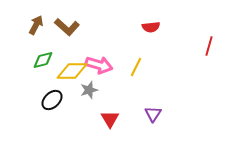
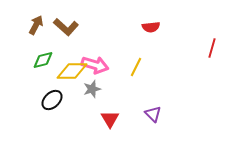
brown L-shape: moved 1 px left
red line: moved 3 px right, 2 px down
pink arrow: moved 4 px left
gray star: moved 3 px right, 1 px up
purple triangle: rotated 18 degrees counterclockwise
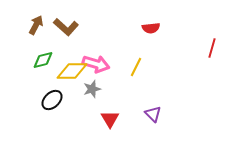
red semicircle: moved 1 px down
pink arrow: moved 1 px right, 1 px up
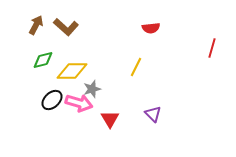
pink arrow: moved 17 px left, 39 px down
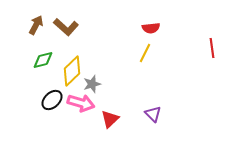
red line: rotated 24 degrees counterclockwise
yellow line: moved 9 px right, 14 px up
yellow diamond: rotated 44 degrees counterclockwise
gray star: moved 5 px up
pink arrow: moved 2 px right
red triangle: rotated 18 degrees clockwise
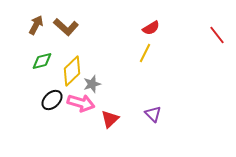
red semicircle: rotated 24 degrees counterclockwise
red line: moved 5 px right, 13 px up; rotated 30 degrees counterclockwise
green diamond: moved 1 px left, 1 px down
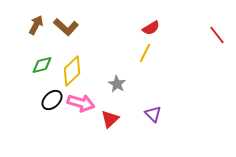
green diamond: moved 4 px down
gray star: moved 25 px right; rotated 24 degrees counterclockwise
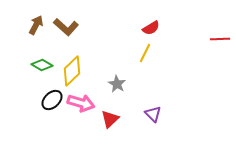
red line: moved 3 px right, 4 px down; rotated 54 degrees counterclockwise
green diamond: rotated 45 degrees clockwise
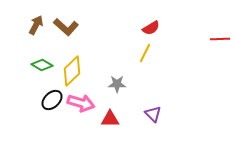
gray star: rotated 30 degrees counterclockwise
red triangle: rotated 42 degrees clockwise
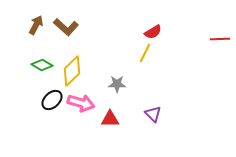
red semicircle: moved 2 px right, 4 px down
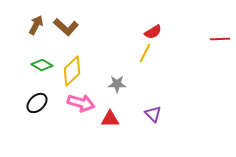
black ellipse: moved 15 px left, 3 px down
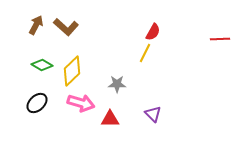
red semicircle: rotated 30 degrees counterclockwise
